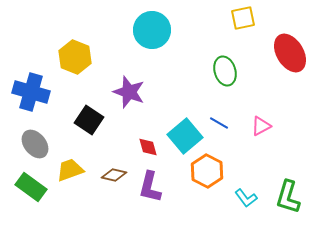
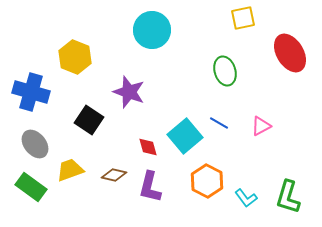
orange hexagon: moved 10 px down
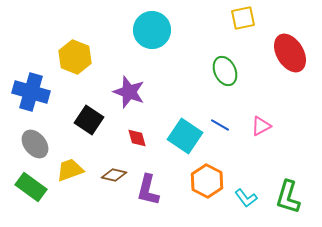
green ellipse: rotated 8 degrees counterclockwise
blue line: moved 1 px right, 2 px down
cyan square: rotated 16 degrees counterclockwise
red diamond: moved 11 px left, 9 px up
purple L-shape: moved 2 px left, 3 px down
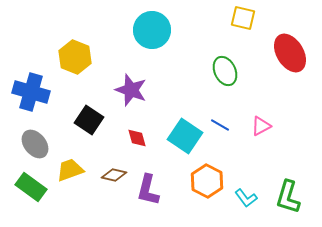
yellow square: rotated 25 degrees clockwise
purple star: moved 2 px right, 2 px up
